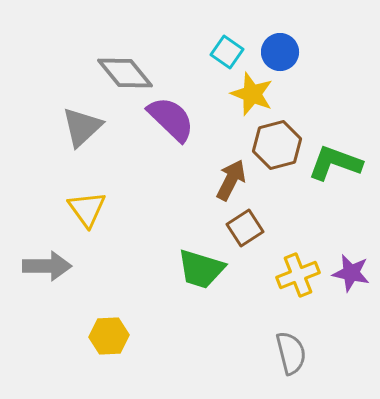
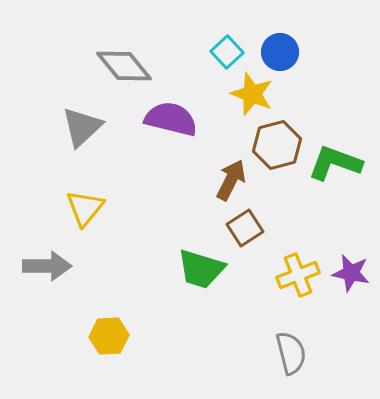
cyan square: rotated 12 degrees clockwise
gray diamond: moved 1 px left, 7 px up
purple semicircle: rotated 30 degrees counterclockwise
yellow triangle: moved 2 px left, 1 px up; rotated 15 degrees clockwise
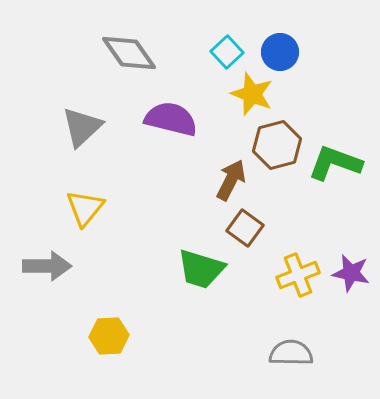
gray diamond: moved 5 px right, 13 px up; rotated 4 degrees clockwise
brown square: rotated 21 degrees counterclockwise
gray semicircle: rotated 75 degrees counterclockwise
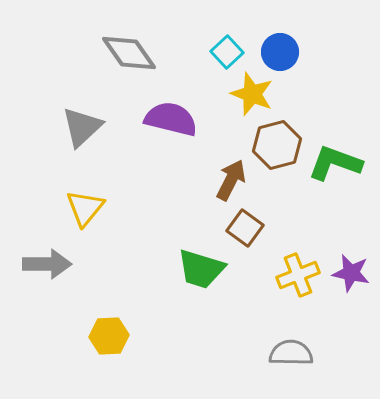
gray arrow: moved 2 px up
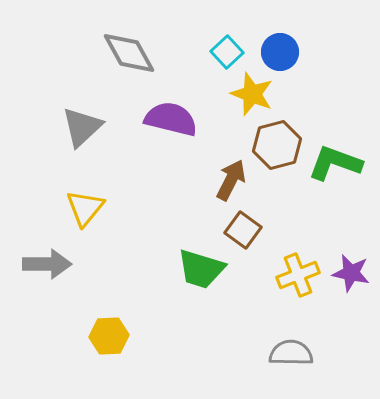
gray diamond: rotated 6 degrees clockwise
brown square: moved 2 px left, 2 px down
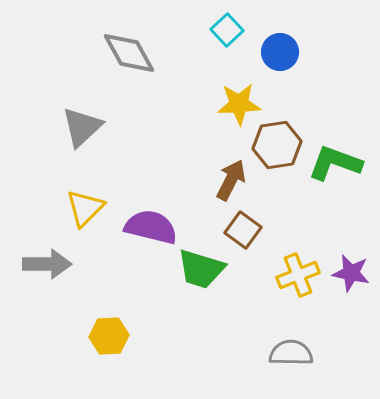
cyan square: moved 22 px up
yellow star: moved 13 px left, 10 px down; rotated 24 degrees counterclockwise
purple semicircle: moved 20 px left, 108 px down
brown hexagon: rotated 6 degrees clockwise
yellow triangle: rotated 6 degrees clockwise
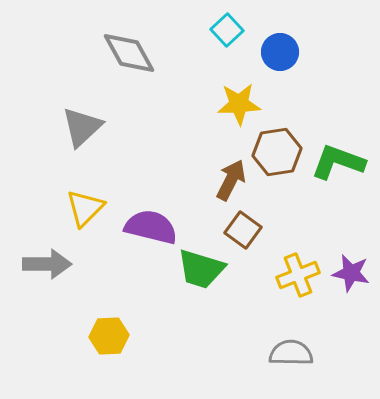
brown hexagon: moved 7 px down
green L-shape: moved 3 px right, 1 px up
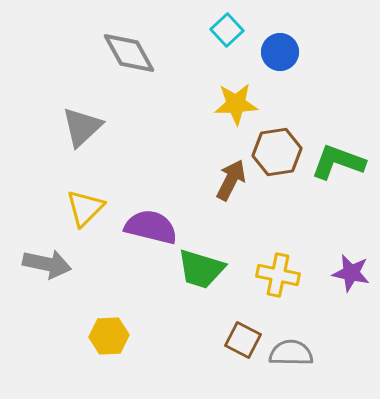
yellow star: moved 3 px left
brown square: moved 110 px down; rotated 9 degrees counterclockwise
gray arrow: rotated 12 degrees clockwise
yellow cross: moved 20 px left; rotated 33 degrees clockwise
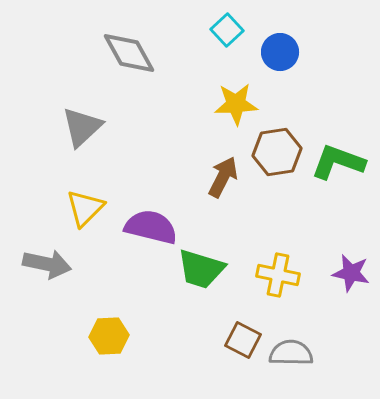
brown arrow: moved 8 px left, 3 px up
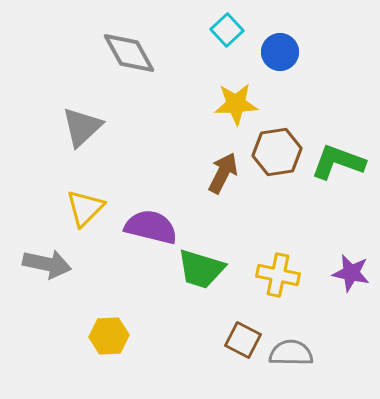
brown arrow: moved 4 px up
